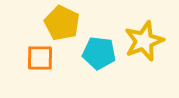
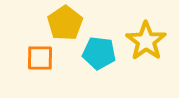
yellow pentagon: moved 3 px right; rotated 12 degrees clockwise
yellow star: moved 2 px right; rotated 15 degrees counterclockwise
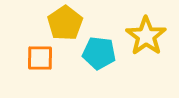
yellow star: moved 5 px up
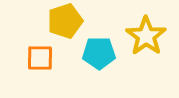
yellow pentagon: moved 2 px up; rotated 16 degrees clockwise
cyan pentagon: rotated 8 degrees counterclockwise
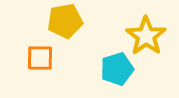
yellow pentagon: rotated 8 degrees clockwise
cyan pentagon: moved 18 px right, 16 px down; rotated 16 degrees counterclockwise
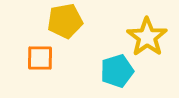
yellow star: moved 1 px right, 1 px down
cyan pentagon: moved 2 px down
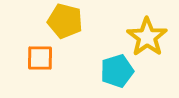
yellow pentagon: rotated 24 degrees clockwise
